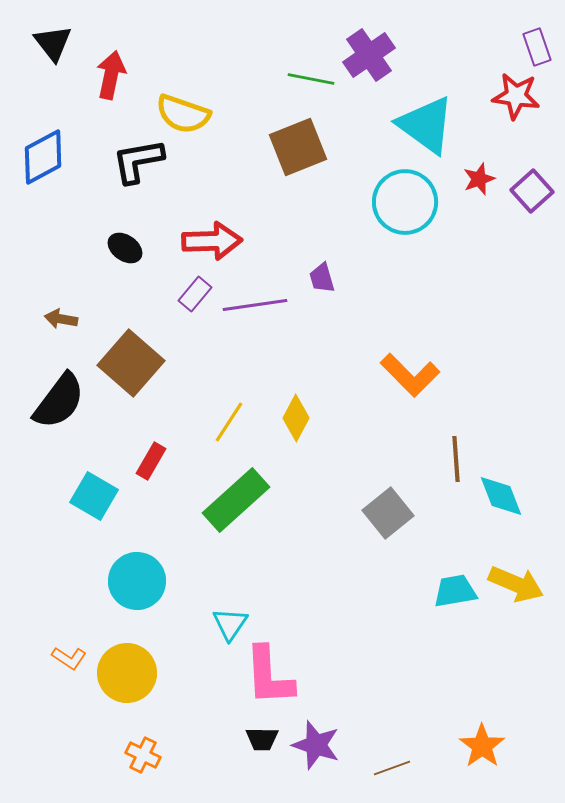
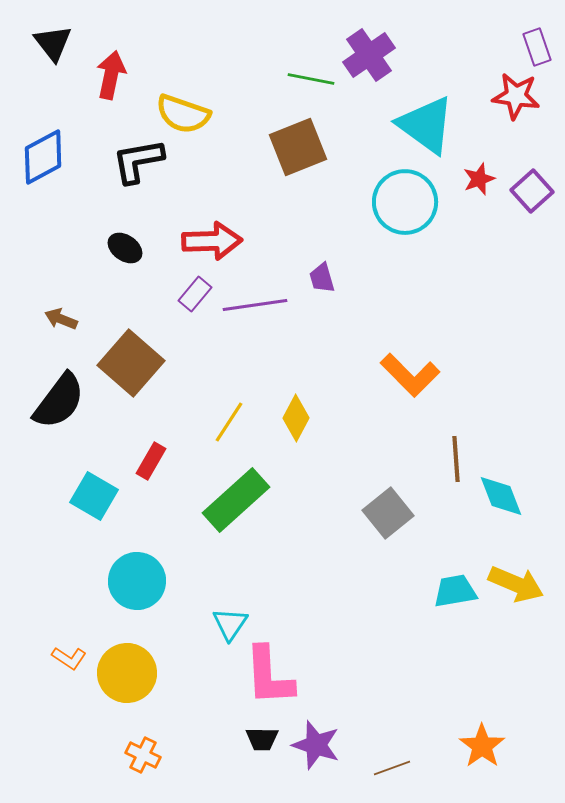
brown arrow at (61, 319): rotated 12 degrees clockwise
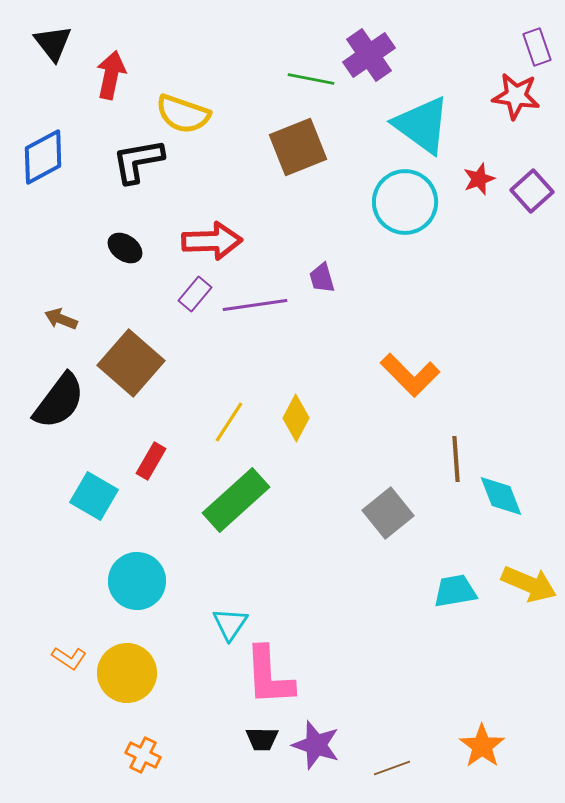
cyan triangle at (426, 125): moved 4 px left
yellow arrow at (516, 584): moved 13 px right
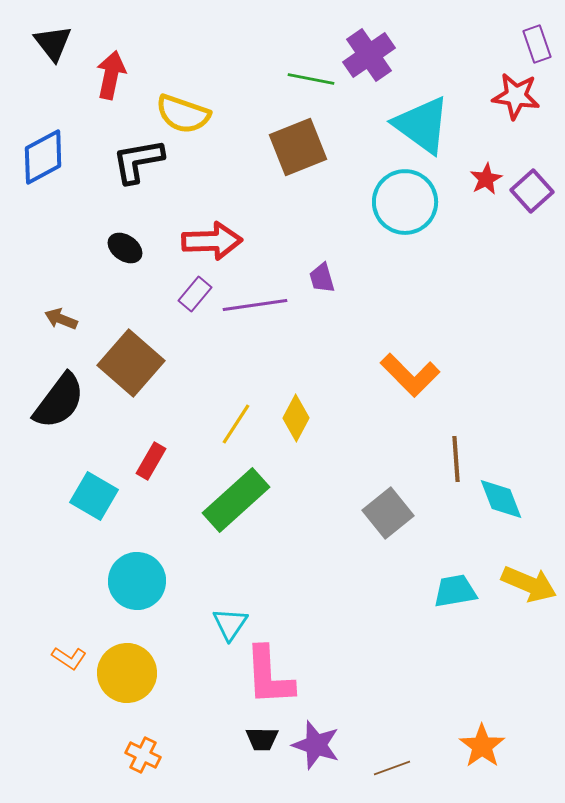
purple rectangle at (537, 47): moved 3 px up
red star at (479, 179): moved 7 px right; rotated 8 degrees counterclockwise
yellow line at (229, 422): moved 7 px right, 2 px down
cyan diamond at (501, 496): moved 3 px down
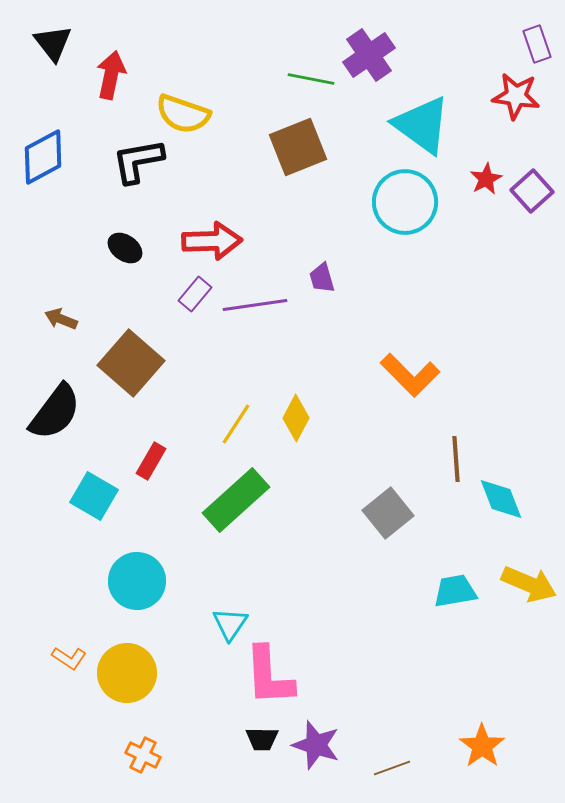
black semicircle at (59, 401): moved 4 px left, 11 px down
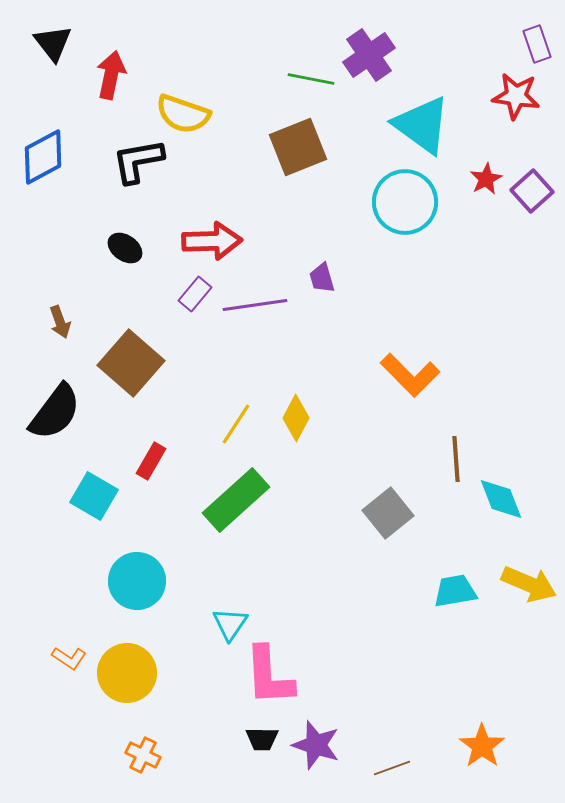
brown arrow at (61, 319): moved 1 px left, 3 px down; rotated 132 degrees counterclockwise
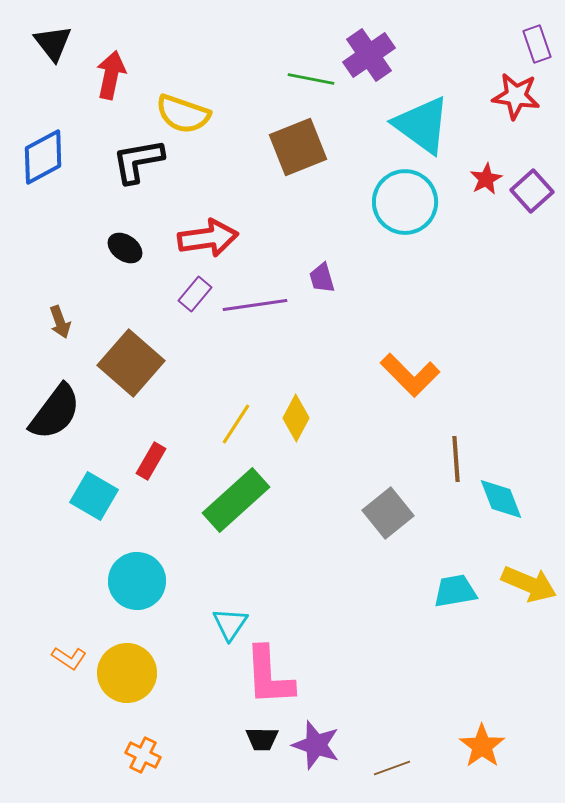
red arrow at (212, 241): moved 4 px left, 3 px up; rotated 6 degrees counterclockwise
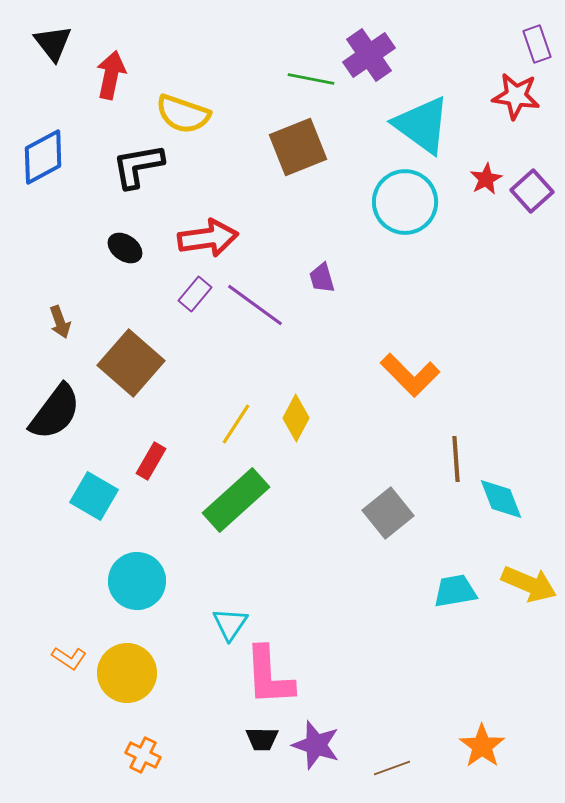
black L-shape at (138, 161): moved 5 px down
purple line at (255, 305): rotated 44 degrees clockwise
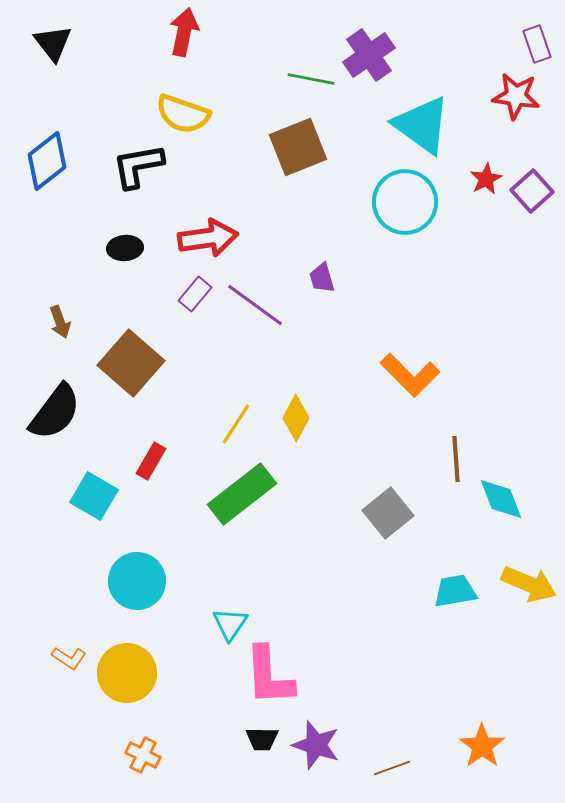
red arrow at (111, 75): moved 73 px right, 43 px up
blue diamond at (43, 157): moved 4 px right, 4 px down; rotated 10 degrees counterclockwise
black ellipse at (125, 248): rotated 40 degrees counterclockwise
green rectangle at (236, 500): moved 6 px right, 6 px up; rotated 4 degrees clockwise
